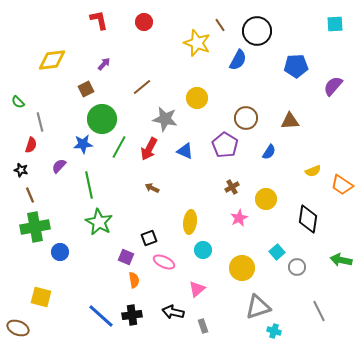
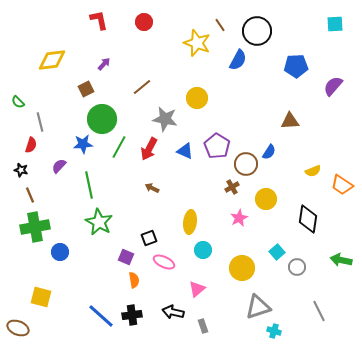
brown circle at (246, 118): moved 46 px down
purple pentagon at (225, 145): moved 8 px left, 1 px down
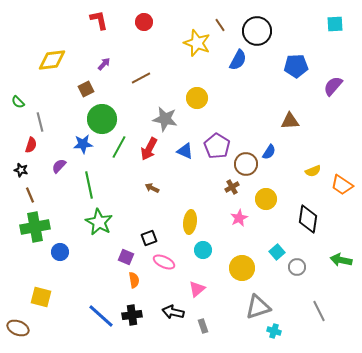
brown line at (142, 87): moved 1 px left, 9 px up; rotated 12 degrees clockwise
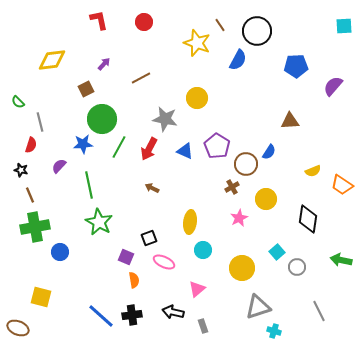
cyan square at (335, 24): moved 9 px right, 2 px down
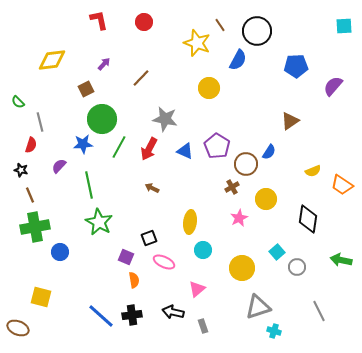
brown line at (141, 78): rotated 18 degrees counterclockwise
yellow circle at (197, 98): moved 12 px right, 10 px up
brown triangle at (290, 121): rotated 30 degrees counterclockwise
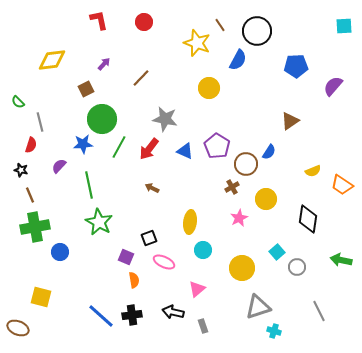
red arrow at (149, 149): rotated 10 degrees clockwise
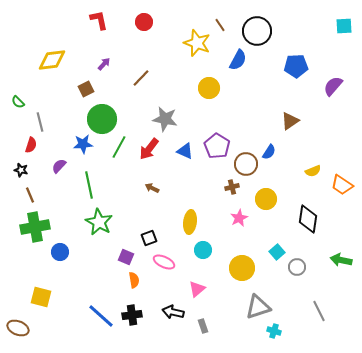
brown cross at (232, 187): rotated 16 degrees clockwise
